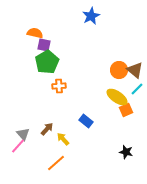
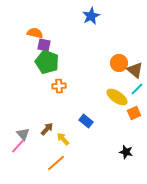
green pentagon: rotated 20 degrees counterclockwise
orange circle: moved 7 px up
orange square: moved 8 px right, 3 px down
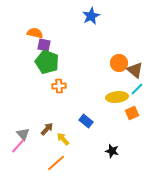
yellow ellipse: rotated 40 degrees counterclockwise
orange square: moved 2 px left
black star: moved 14 px left, 1 px up
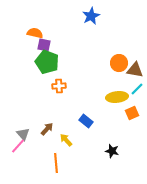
brown triangle: rotated 30 degrees counterclockwise
yellow arrow: moved 3 px right, 1 px down
orange line: rotated 54 degrees counterclockwise
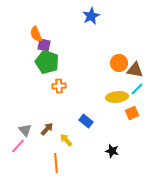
orange semicircle: moved 1 px right, 1 px down; rotated 126 degrees counterclockwise
gray triangle: moved 2 px right, 4 px up
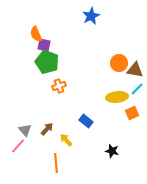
orange cross: rotated 16 degrees counterclockwise
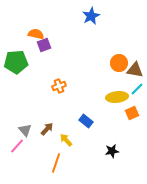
orange semicircle: rotated 126 degrees clockwise
purple square: rotated 32 degrees counterclockwise
green pentagon: moved 31 px left; rotated 25 degrees counterclockwise
pink line: moved 1 px left
black star: rotated 24 degrees counterclockwise
orange line: rotated 24 degrees clockwise
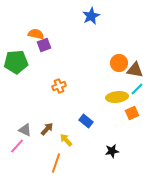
gray triangle: rotated 24 degrees counterclockwise
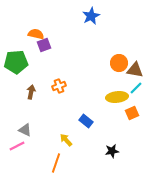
cyan line: moved 1 px left, 1 px up
brown arrow: moved 16 px left, 37 px up; rotated 32 degrees counterclockwise
pink line: rotated 21 degrees clockwise
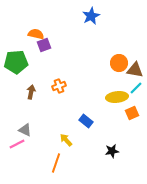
pink line: moved 2 px up
